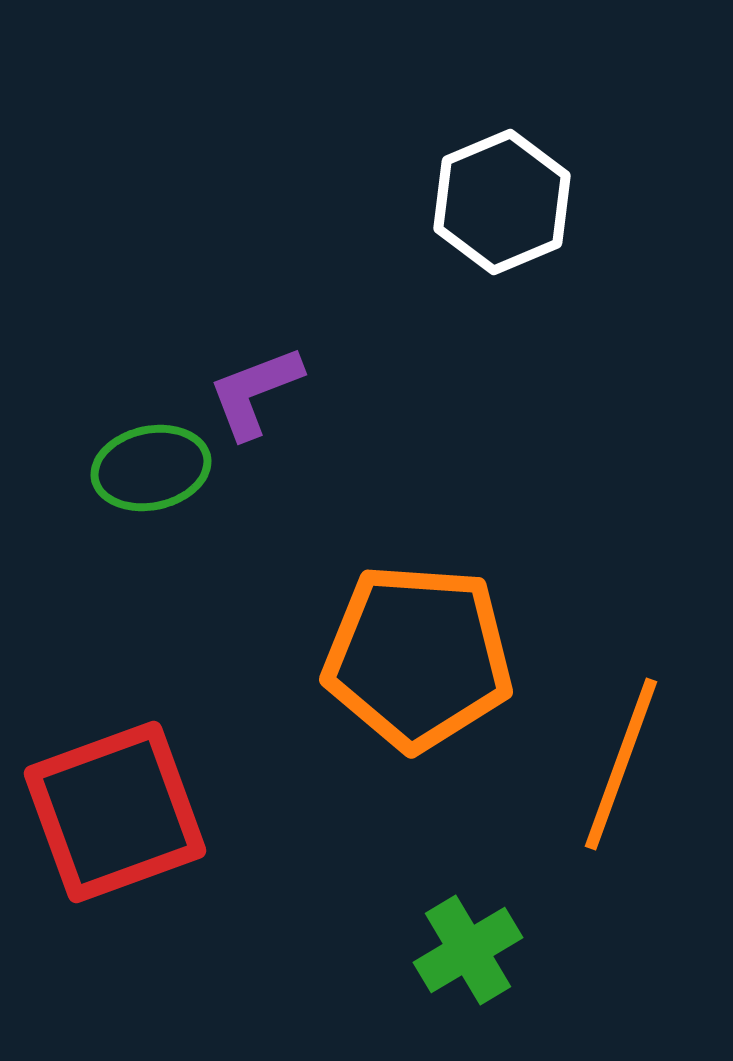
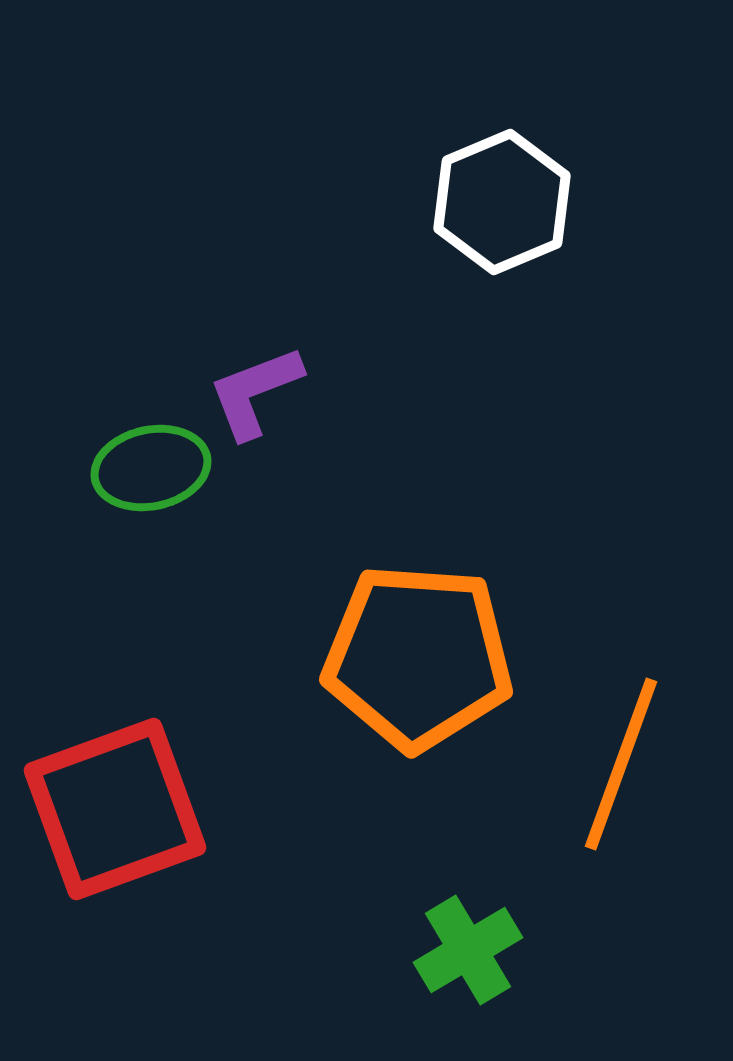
red square: moved 3 px up
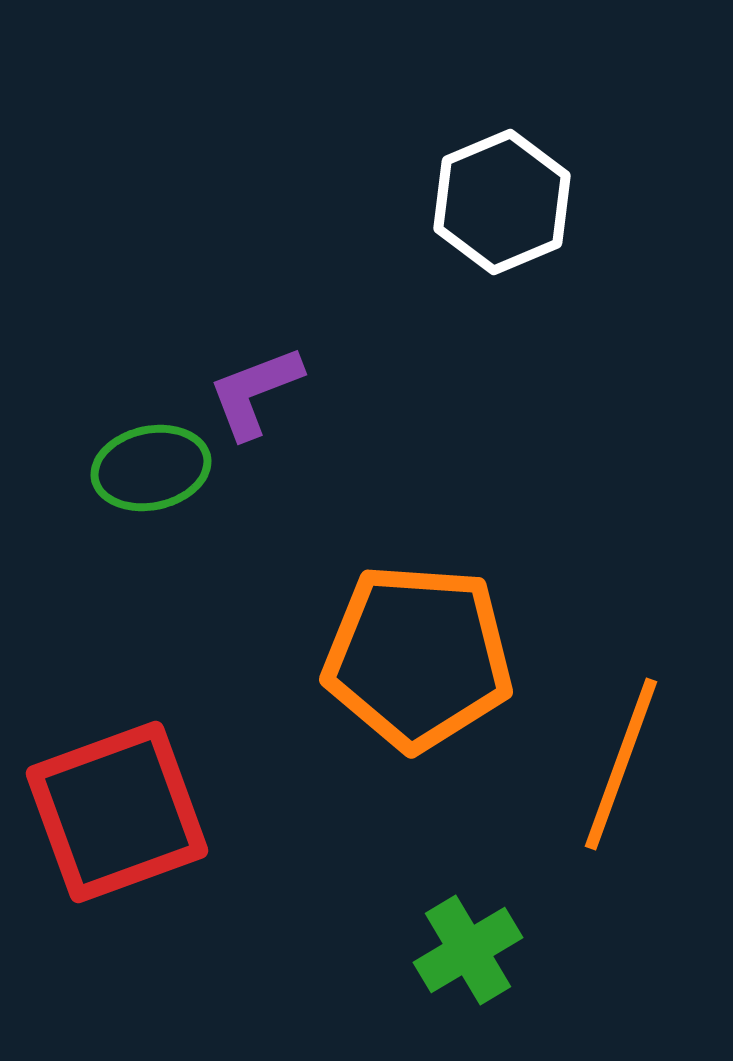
red square: moved 2 px right, 3 px down
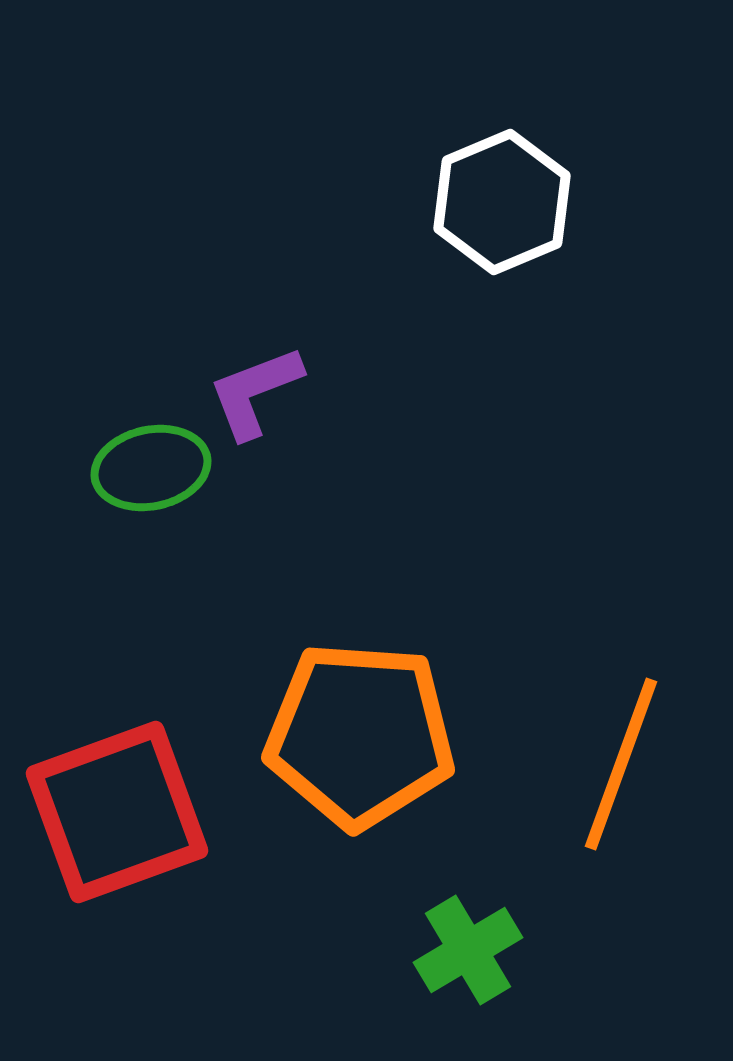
orange pentagon: moved 58 px left, 78 px down
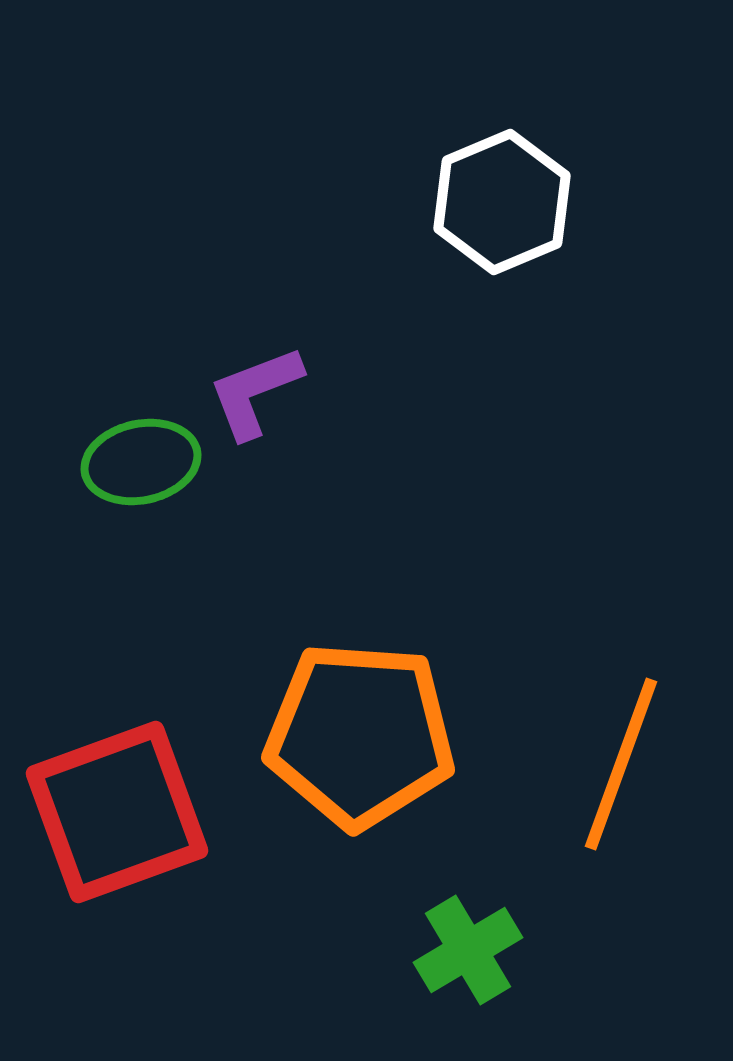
green ellipse: moved 10 px left, 6 px up
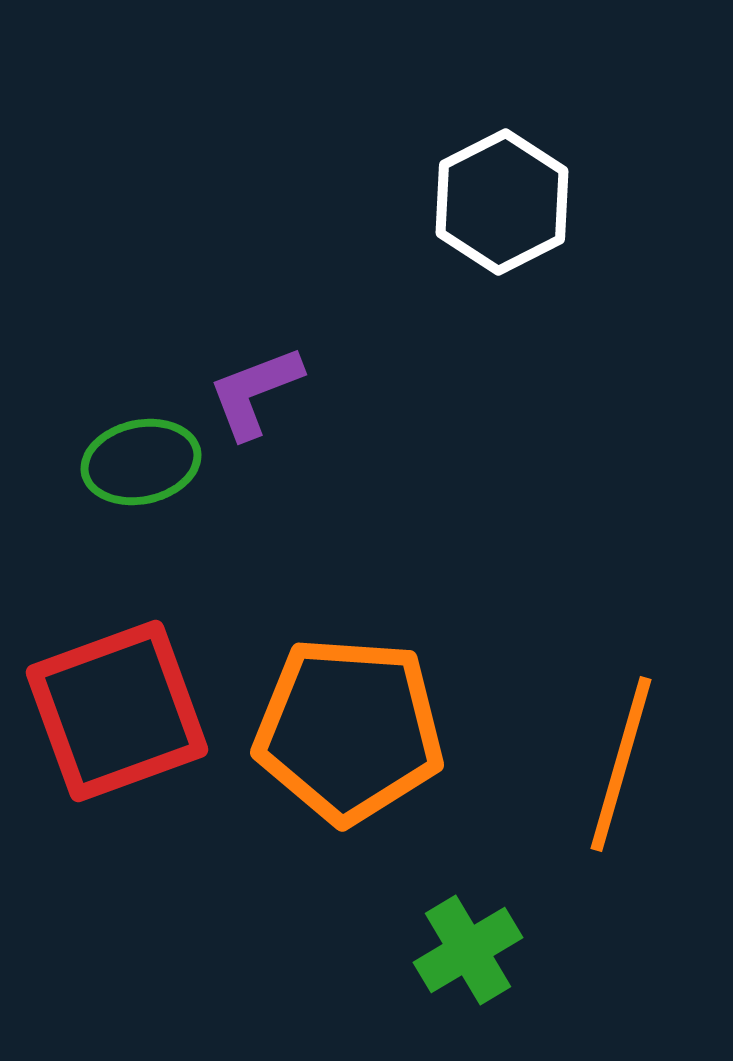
white hexagon: rotated 4 degrees counterclockwise
orange pentagon: moved 11 px left, 5 px up
orange line: rotated 4 degrees counterclockwise
red square: moved 101 px up
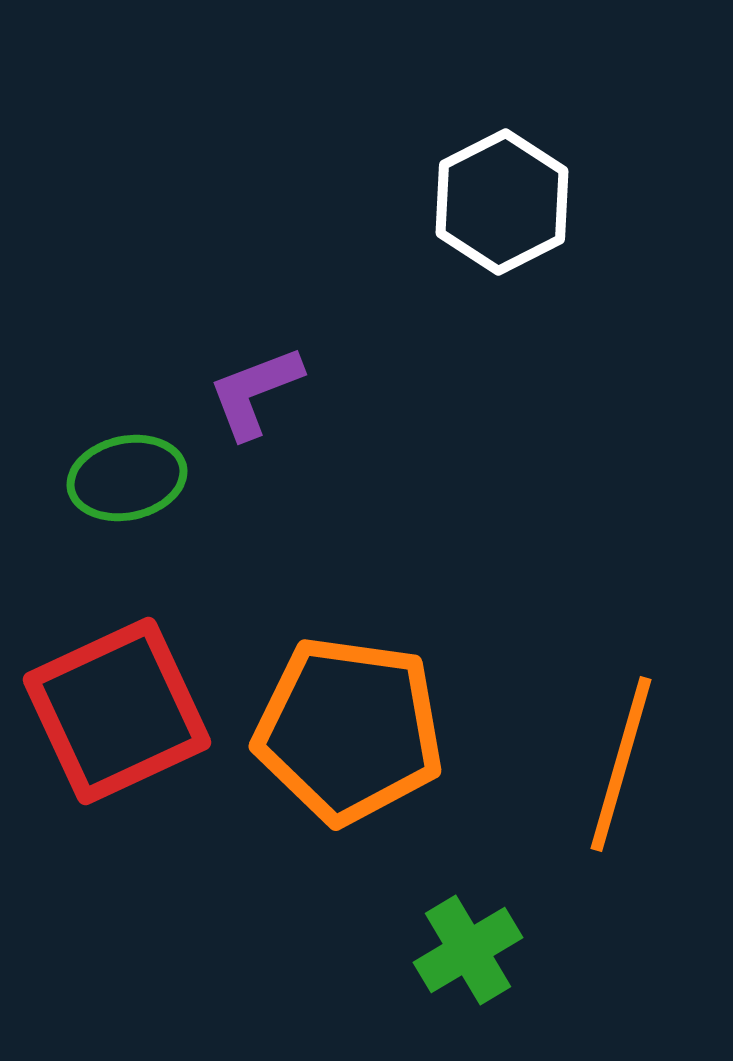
green ellipse: moved 14 px left, 16 px down
red square: rotated 5 degrees counterclockwise
orange pentagon: rotated 4 degrees clockwise
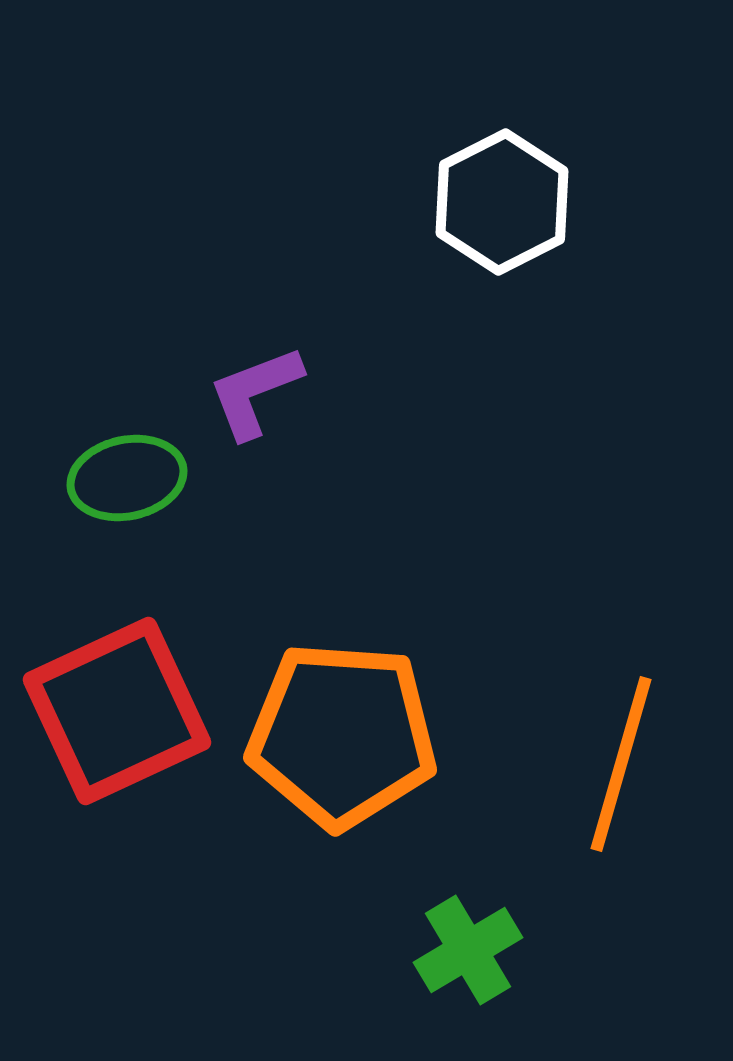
orange pentagon: moved 7 px left, 5 px down; rotated 4 degrees counterclockwise
